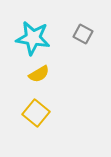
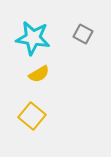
yellow square: moved 4 px left, 3 px down
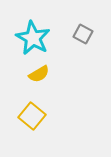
cyan star: rotated 20 degrees clockwise
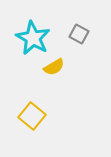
gray square: moved 4 px left
yellow semicircle: moved 15 px right, 7 px up
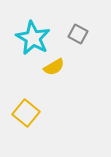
gray square: moved 1 px left
yellow square: moved 6 px left, 3 px up
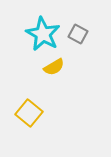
cyan star: moved 10 px right, 4 px up
yellow square: moved 3 px right
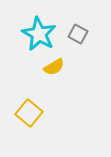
cyan star: moved 4 px left
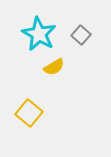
gray square: moved 3 px right, 1 px down; rotated 12 degrees clockwise
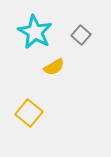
cyan star: moved 4 px left, 2 px up
